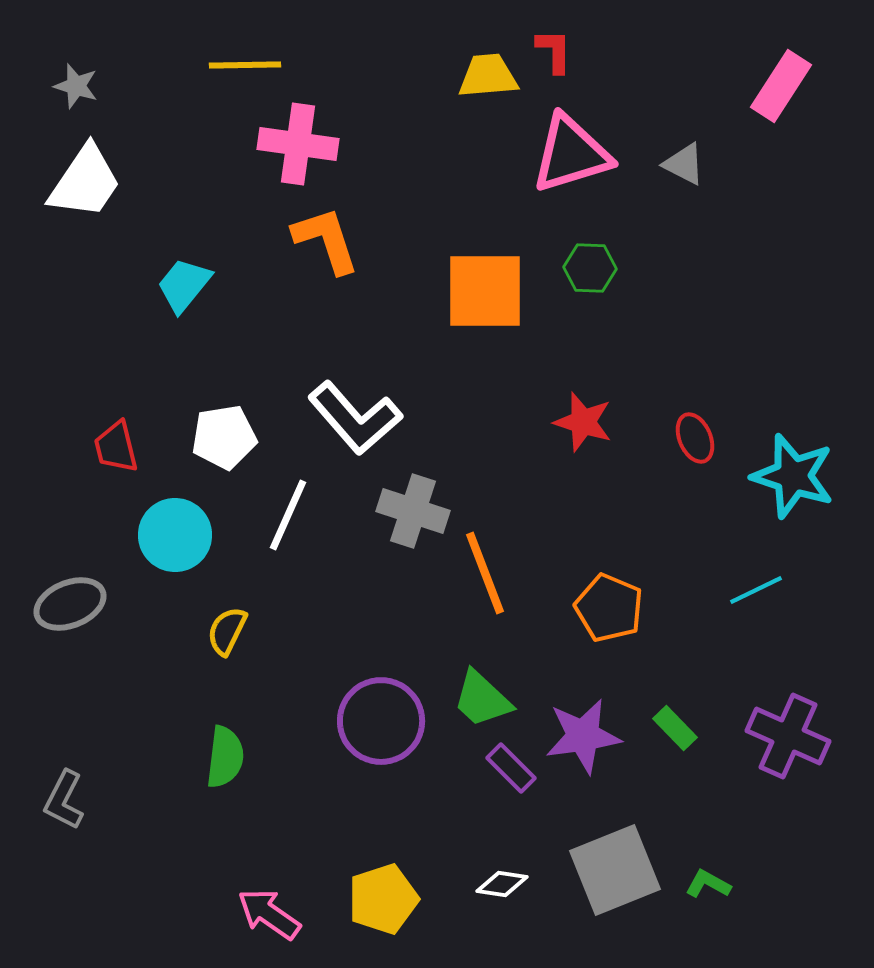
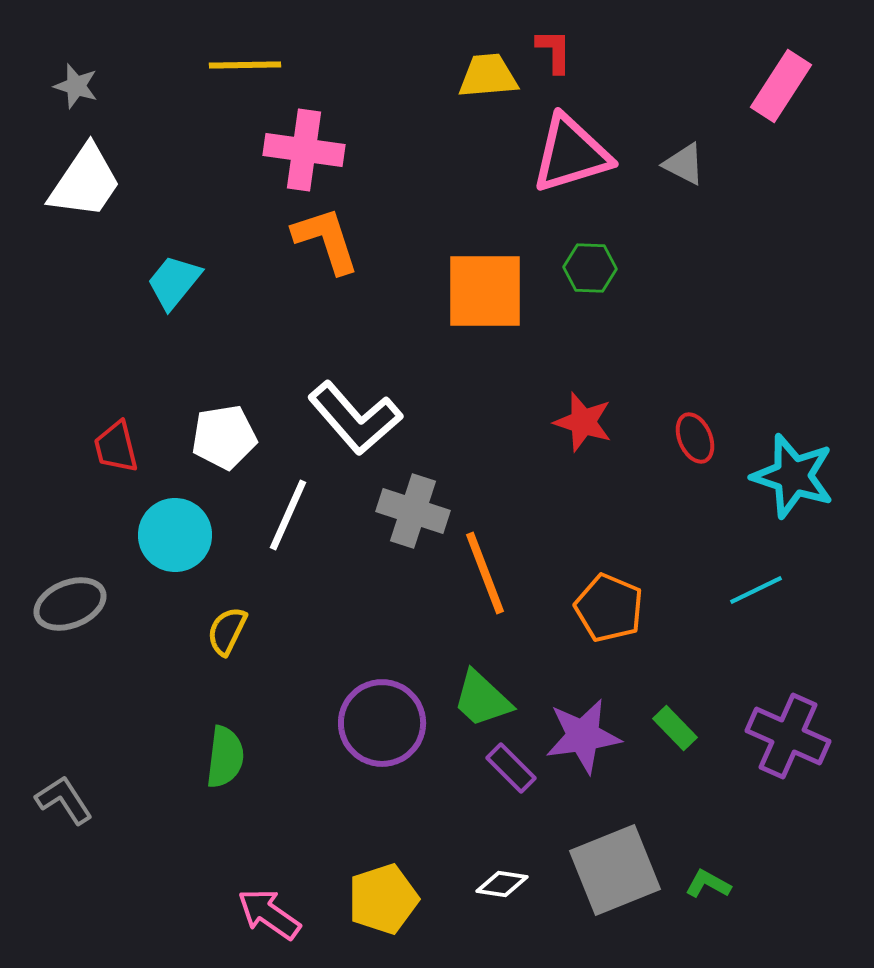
pink cross: moved 6 px right, 6 px down
cyan trapezoid: moved 10 px left, 3 px up
purple circle: moved 1 px right, 2 px down
gray L-shape: rotated 120 degrees clockwise
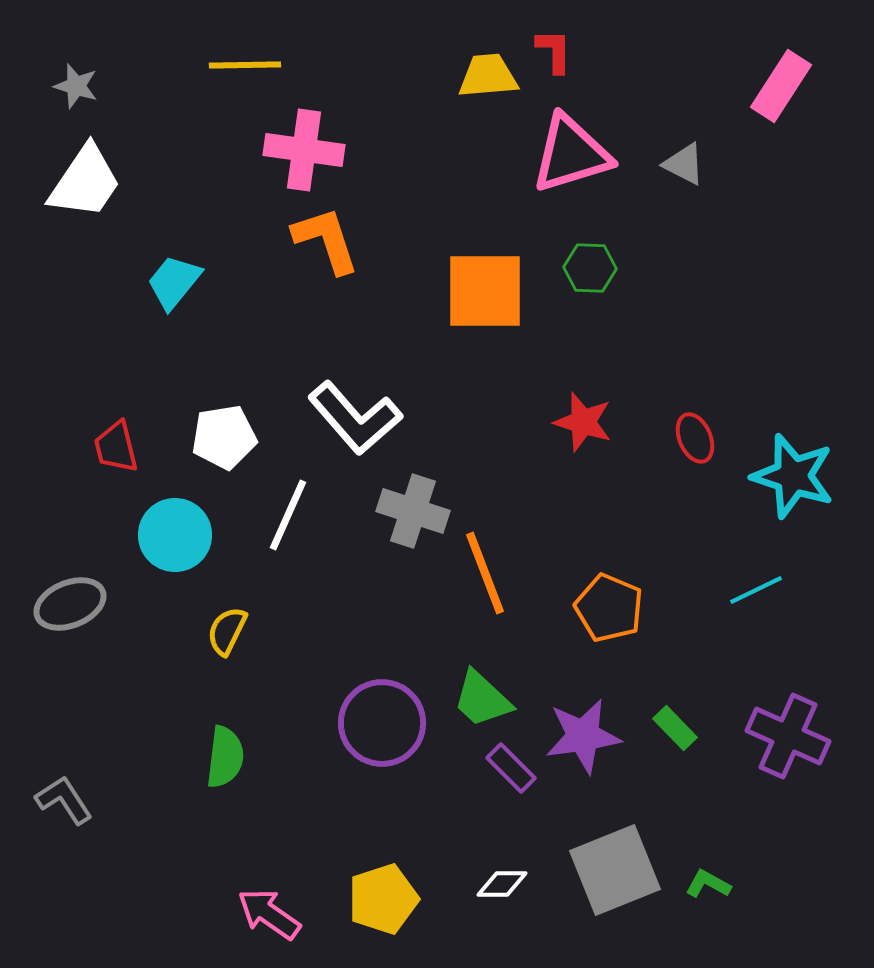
white diamond: rotated 9 degrees counterclockwise
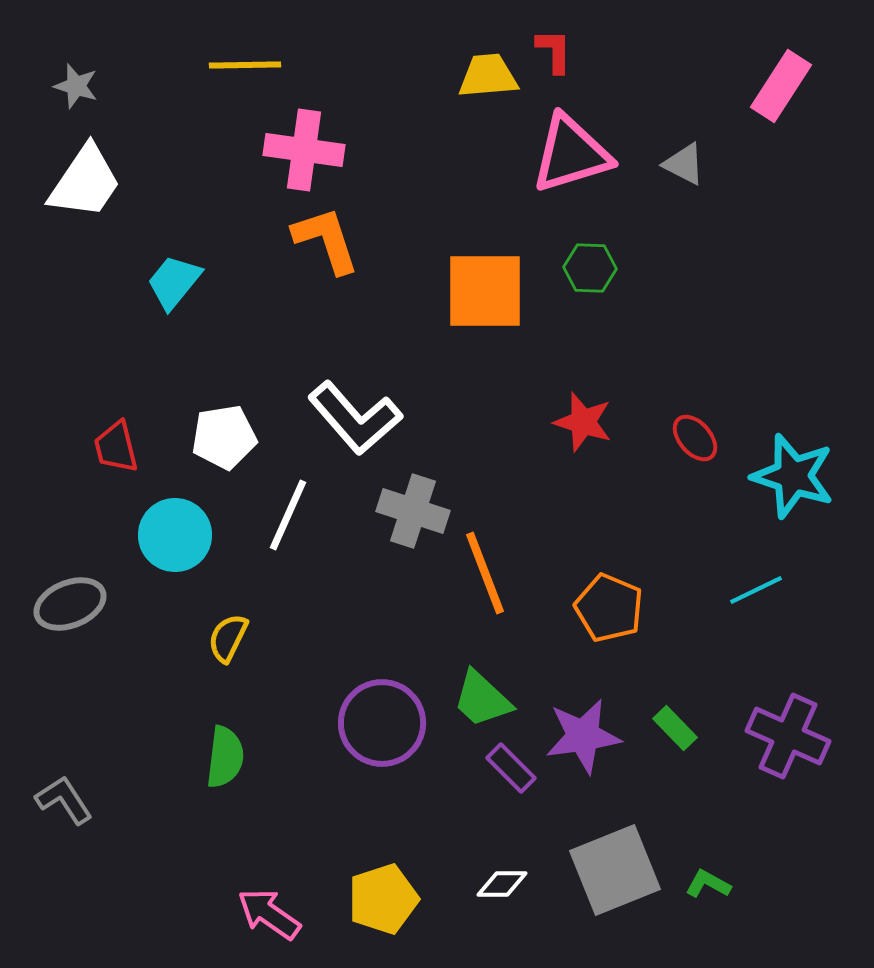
red ellipse: rotated 18 degrees counterclockwise
yellow semicircle: moved 1 px right, 7 px down
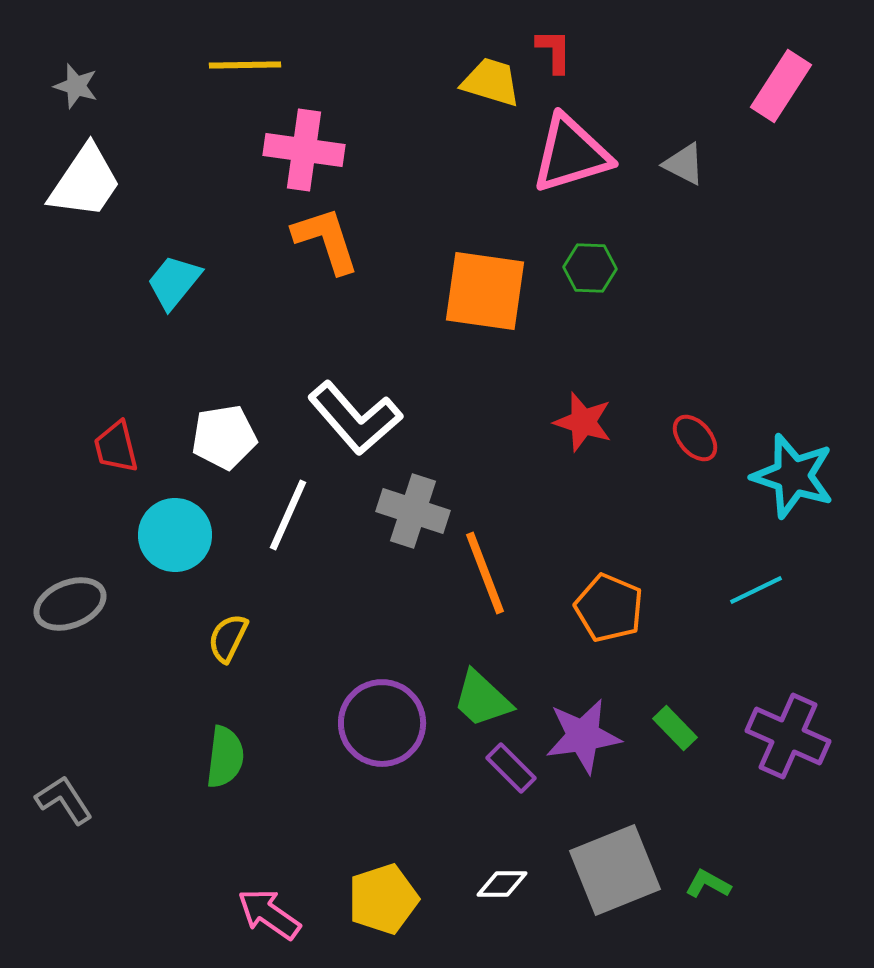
yellow trapezoid: moved 3 px right, 6 px down; rotated 22 degrees clockwise
orange square: rotated 8 degrees clockwise
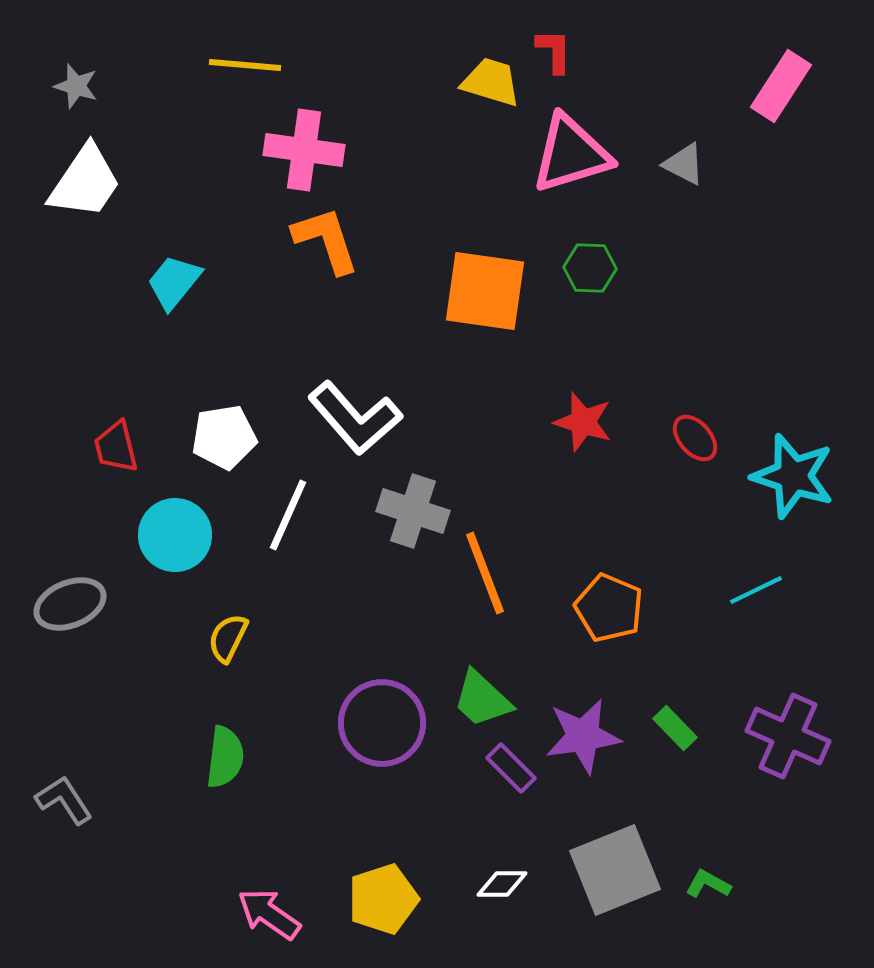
yellow line: rotated 6 degrees clockwise
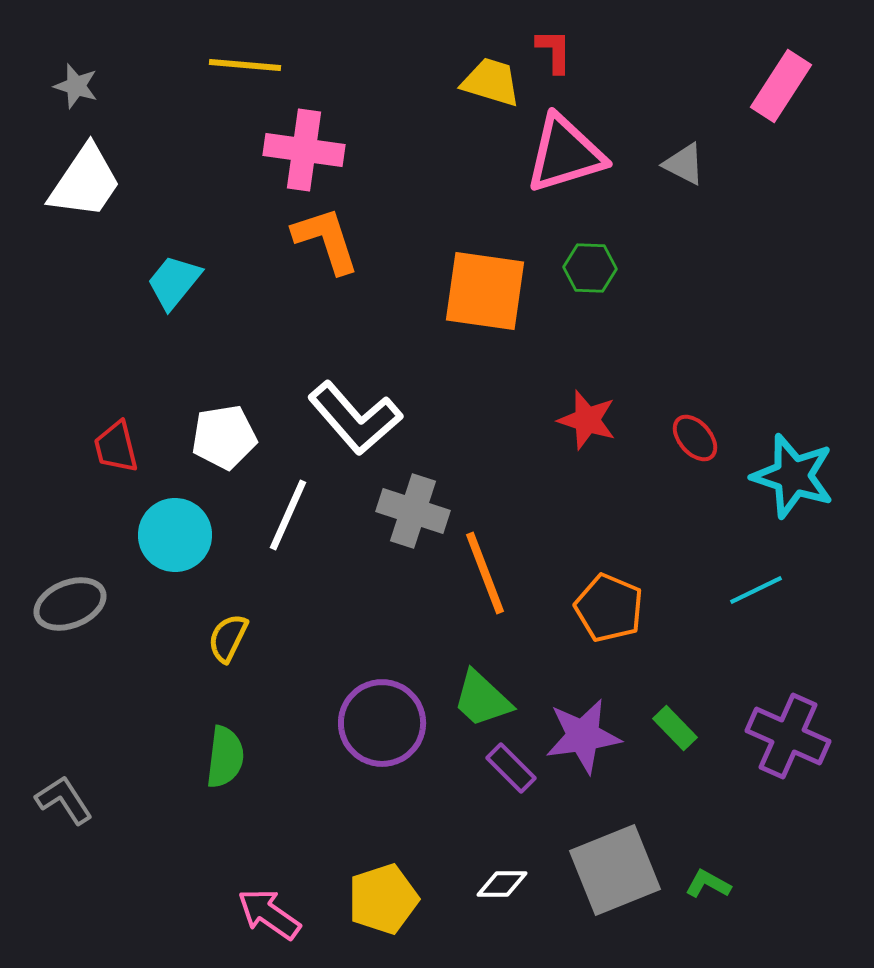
pink triangle: moved 6 px left
red star: moved 4 px right, 2 px up
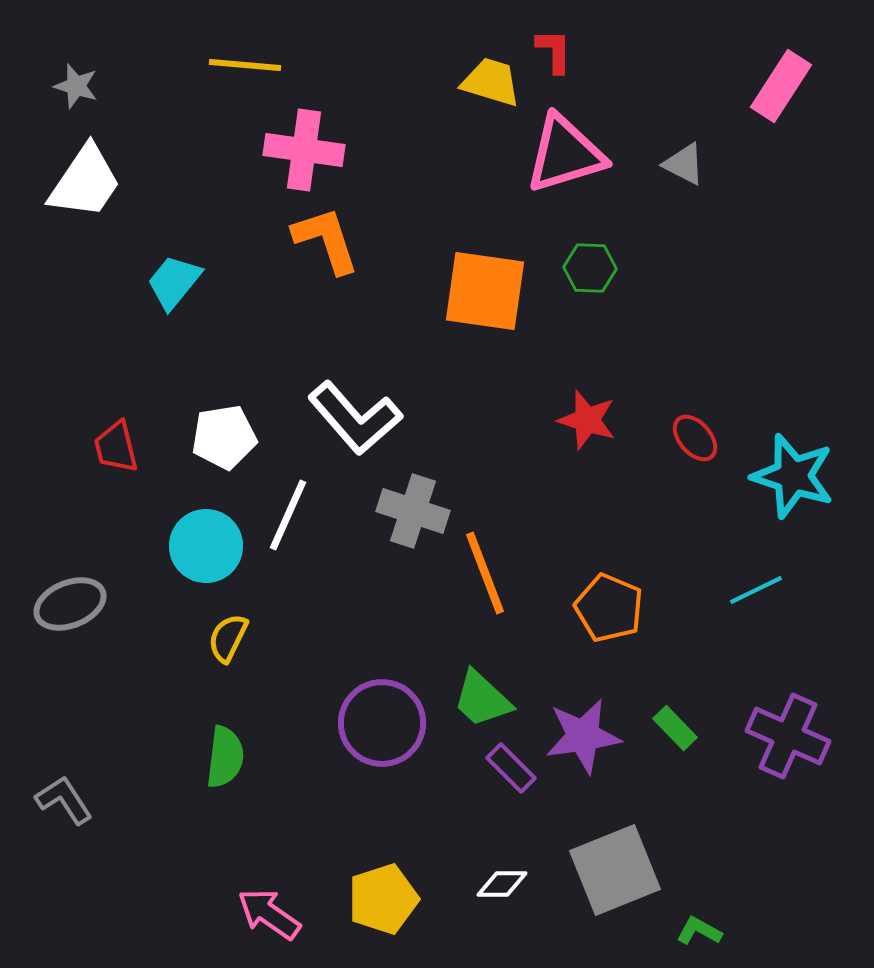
cyan circle: moved 31 px right, 11 px down
green L-shape: moved 9 px left, 47 px down
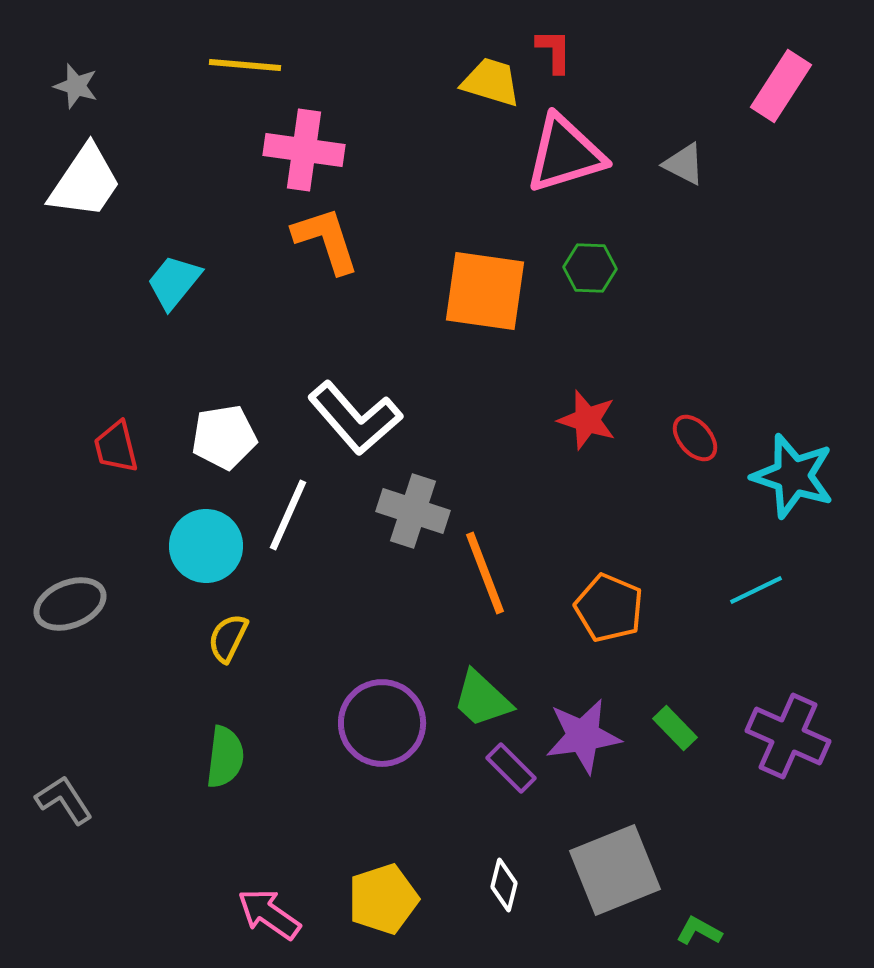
white diamond: moved 2 px right, 1 px down; rotated 75 degrees counterclockwise
